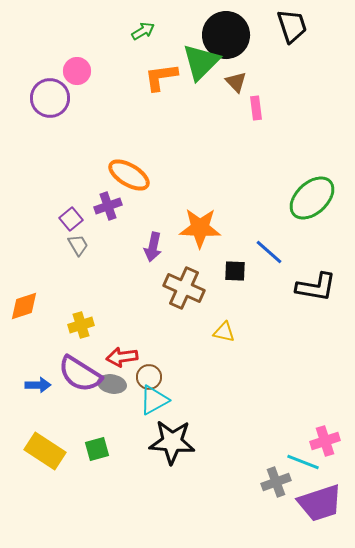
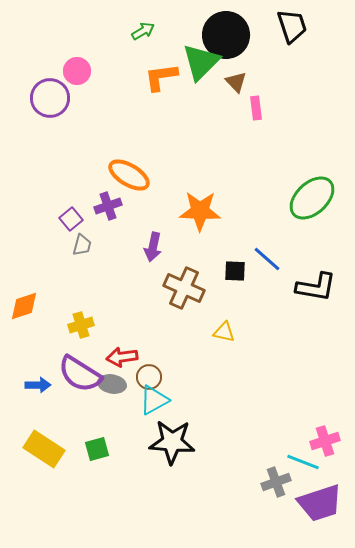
orange star: moved 17 px up
gray trapezoid: moved 4 px right; rotated 45 degrees clockwise
blue line: moved 2 px left, 7 px down
yellow rectangle: moved 1 px left, 2 px up
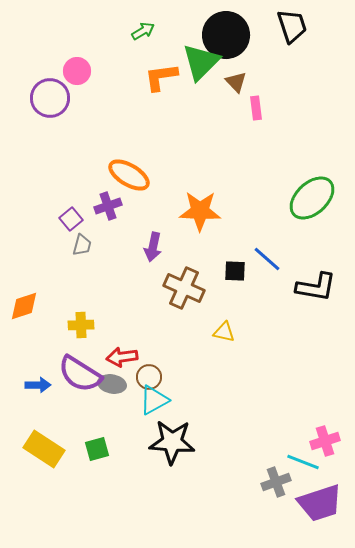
yellow cross: rotated 15 degrees clockwise
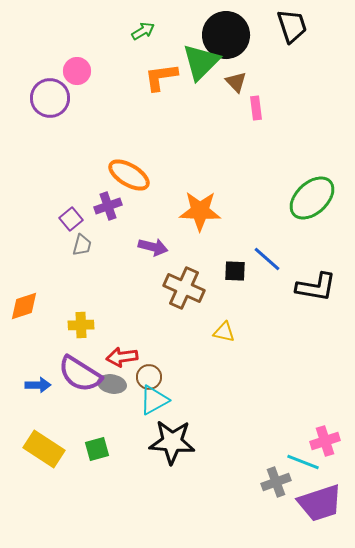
purple arrow: rotated 88 degrees counterclockwise
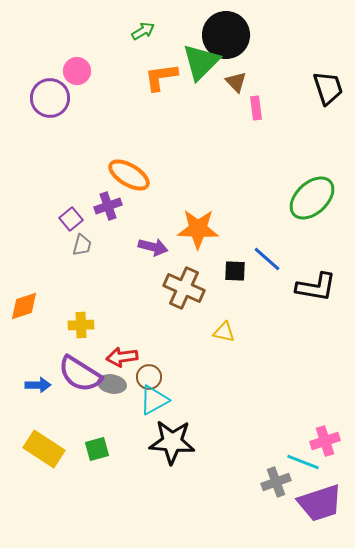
black trapezoid: moved 36 px right, 62 px down
orange star: moved 2 px left, 18 px down
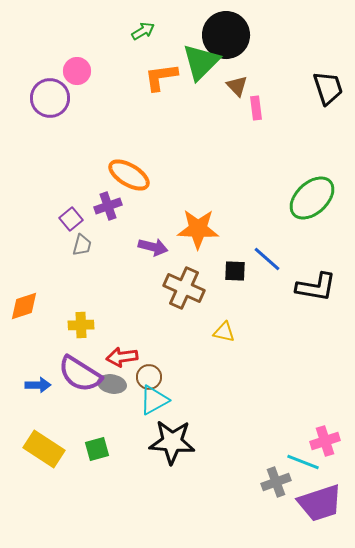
brown triangle: moved 1 px right, 4 px down
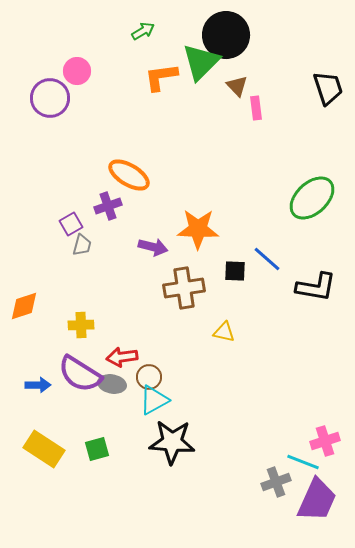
purple square: moved 5 px down; rotated 10 degrees clockwise
brown cross: rotated 33 degrees counterclockwise
purple trapezoid: moved 3 px left, 3 px up; rotated 48 degrees counterclockwise
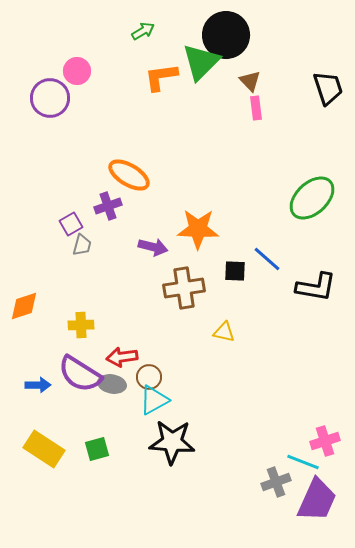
brown triangle: moved 13 px right, 5 px up
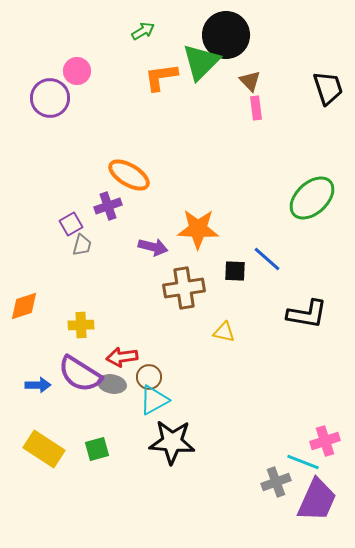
black L-shape: moved 9 px left, 27 px down
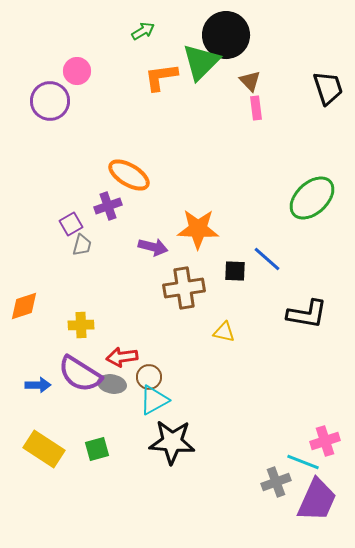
purple circle: moved 3 px down
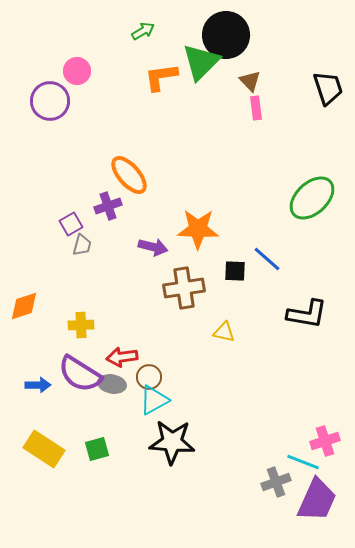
orange ellipse: rotated 18 degrees clockwise
